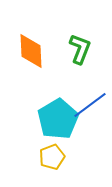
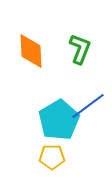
blue line: moved 2 px left, 1 px down
cyan pentagon: moved 1 px right, 1 px down
yellow pentagon: rotated 20 degrees clockwise
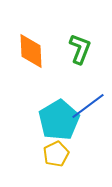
yellow pentagon: moved 4 px right, 3 px up; rotated 25 degrees counterclockwise
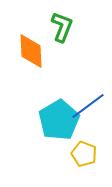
green L-shape: moved 18 px left, 22 px up
yellow pentagon: moved 28 px right; rotated 25 degrees counterclockwise
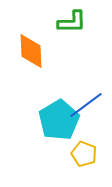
green L-shape: moved 10 px right, 5 px up; rotated 68 degrees clockwise
blue line: moved 2 px left, 1 px up
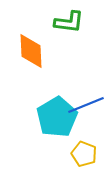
green L-shape: moved 3 px left; rotated 8 degrees clockwise
blue line: rotated 15 degrees clockwise
cyan pentagon: moved 2 px left, 3 px up
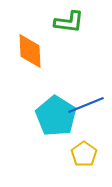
orange diamond: moved 1 px left
cyan pentagon: moved 1 px left, 1 px up; rotated 9 degrees counterclockwise
yellow pentagon: rotated 15 degrees clockwise
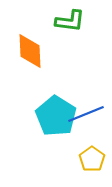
green L-shape: moved 1 px right, 1 px up
blue line: moved 9 px down
yellow pentagon: moved 8 px right, 5 px down
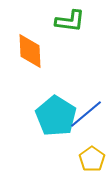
blue line: rotated 18 degrees counterclockwise
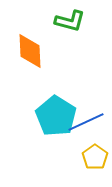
green L-shape: rotated 8 degrees clockwise
blue line: moved 8 px down; rotated 15 degrees clockwise
yellow pentagon: moved 3 px right, 2 px up
